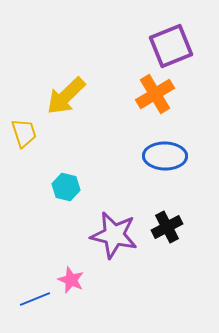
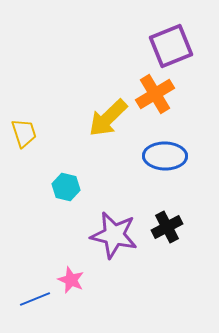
yellow arrow: moved 42 px right, 22 px down
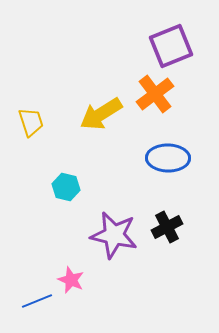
orange cross: rotated 6 degrees counterclockwise
yellow arrow: moved 7 px left, 4 px up; rotated 12 degrees clockwise
yellow trapezoid: moved 7 px right, 11 px up
blue ellipse: moved 3 px right, 2 px down
blue line: moved 2 px right, 2 px down
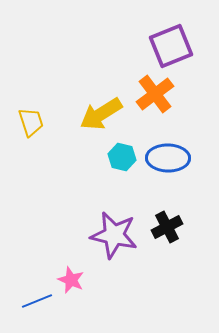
cyan hexagon: moved 56 px right, 30 px up
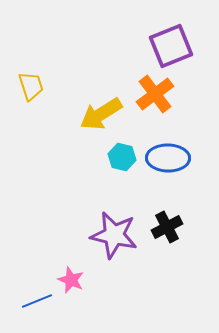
yellow trapezoid: moved 36 px up
